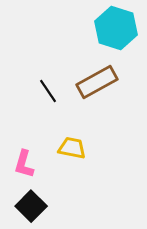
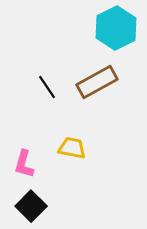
cyan hexagon: rotated 15 degrees clockwise
black line: moved 1 px left, 4 px up
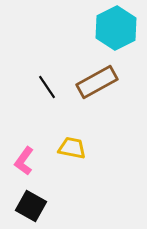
pink L-shape: moved 3 px up; rotated 20 degrees clockwise
black square: rotated 16 degrees counterclockwise
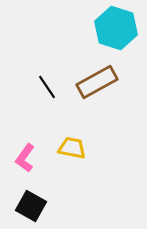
cyan hexagon: rotated 15 degrees counterclockwise
pink L-shape: moved 1 px right, 3 px up
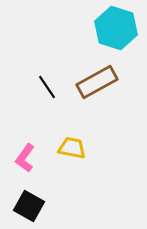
black square: moved 2 px left
